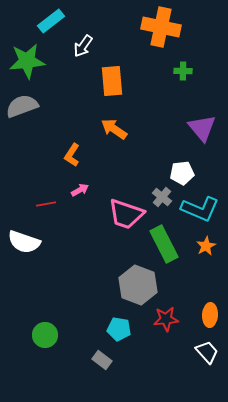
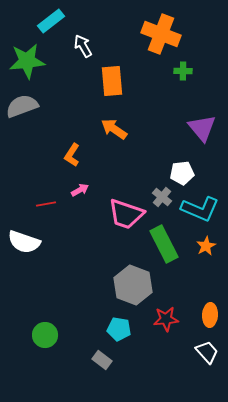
orange cross: moved 7 px down; rotated 9 degrees clockwise
white arrow: rotated 115 degrees clockwise
gray hexagon: moved 5 px left
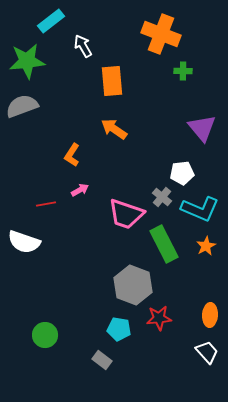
red star: moved 7 px left, 1 px up
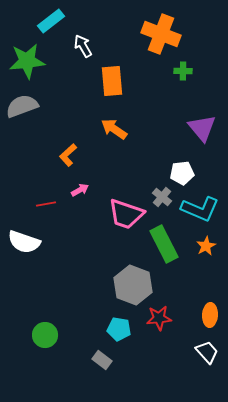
orange L-shape: moved 4 px left; rotated 15 degrees clockwise
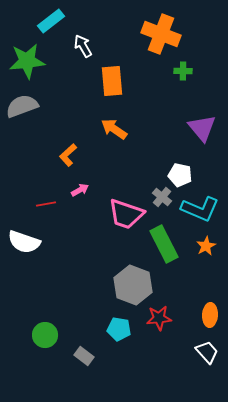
white pentagon: moved 2 px left, 2 px down; rotated 20 degrees clockwise
gray rectangle: moved 18 px left, 4 px up
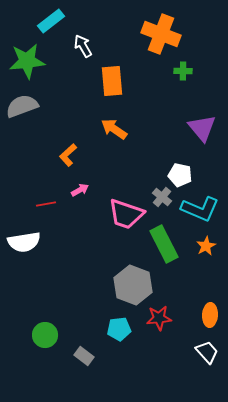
white semicircle: rotated 28 degrees counterclockwise
cyan pentagon: rotated 15 degrees counterclockwise
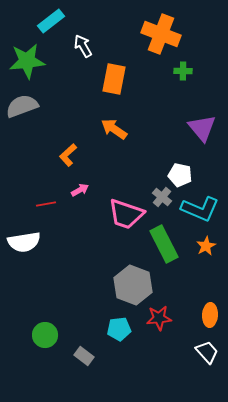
orange rectangle: moved 2 px right, 2 px up; rotated 16 degrees clockwise
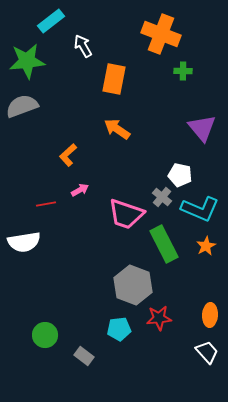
orange arrow: moved 3 px right
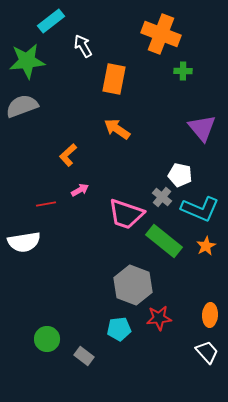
green rectangle: moved 3 px up; rotated 24 degrees counterclockwise
green circle: moved 2 px right, 4 px down
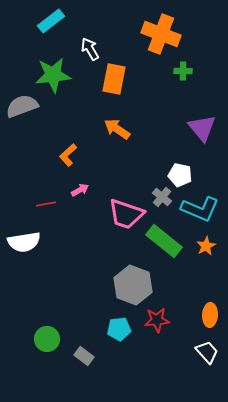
white arrow: moved 7 px right, 3 px down
green star: moved 26 px right, 14 px down
red star: moved 2 px left, 2 px down
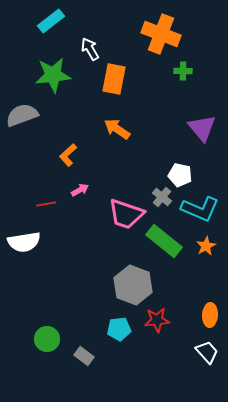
gray semicircle: moved 9 px down
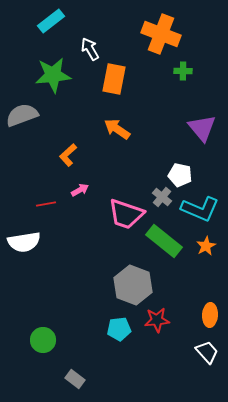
green circle: moved 4 px left, 1 px down
gray rectangle: moved 9 px left, 23 px down
